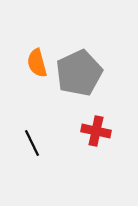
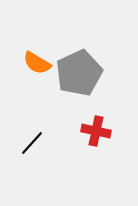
orange semicircle: rotated 44 degrees counterclockwise
black line: rotated 68 degrees clockwise
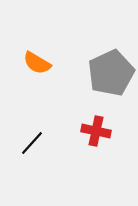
gray pentagon: moved 32 px right
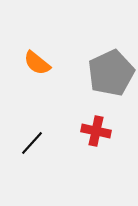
orange semicircle: rotated 8 degrees clockwise
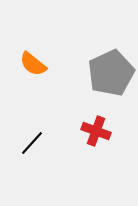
orange semicircle: moved 4 px left, 1 px down
red cross: rotated 8 degrees clockwise
